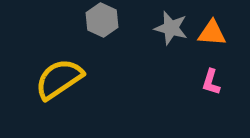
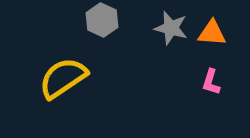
yellow semicircle: moved 4 px right, 1 px up
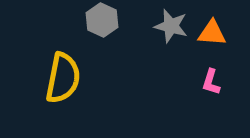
gray star: moved 2 px up
yellow semicircle: rotated 135 degrees clockwise
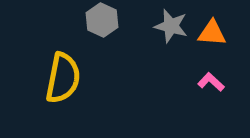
pink L-shape: rotated 116 degrees clockwise
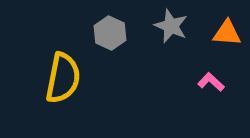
gray hexagon: moved 8 px right, 13 px down
gray star: rotated 8 degrees clockwise
orange triangle: moved 15 px right
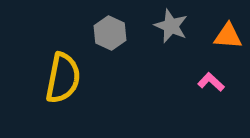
orange triangle: moved 1 px right, 3 px down
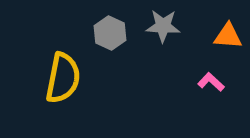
gray star: moved 8 px left; rotated 20 degrees counterclockwise
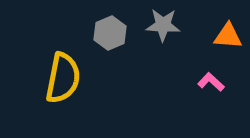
gray star: moved 1 px up
gray hexagon: rotated 12 degrees clockwise
